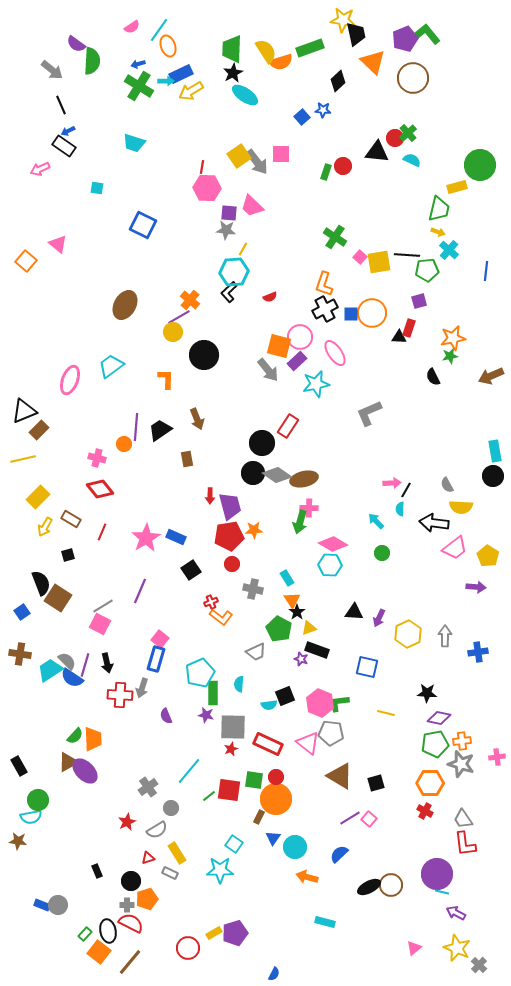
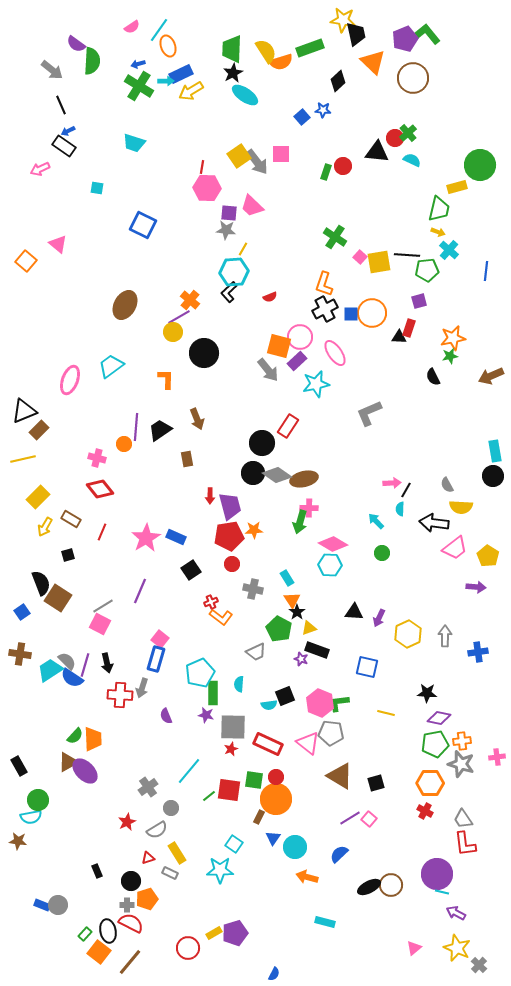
black circle at (204, 355): moved 2 px up
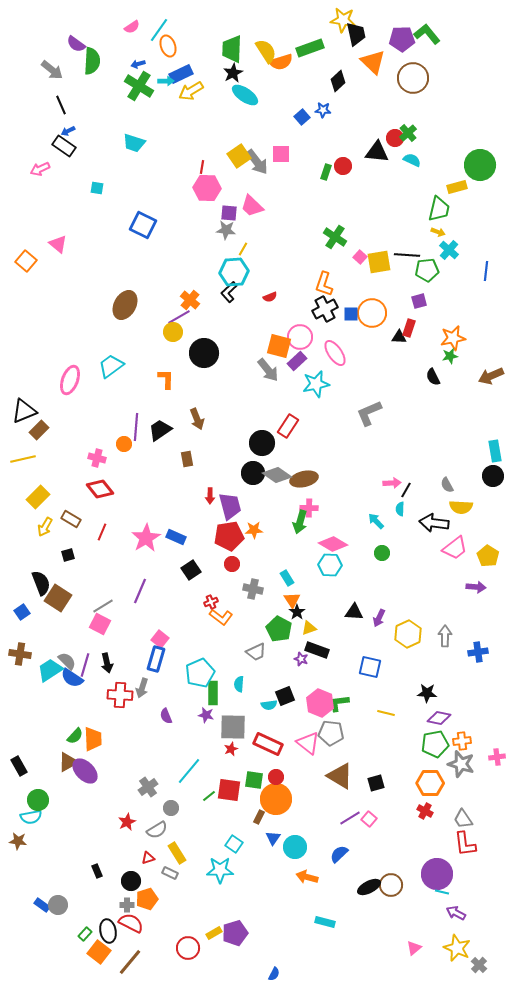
purple pentagon at (405, 39): moved 3 px left; rotated 20 degrees clockwise
blue square at (367, 667): moved 3 px right
blue rectangle at (42, 905): rotated 14 degrees clockwise
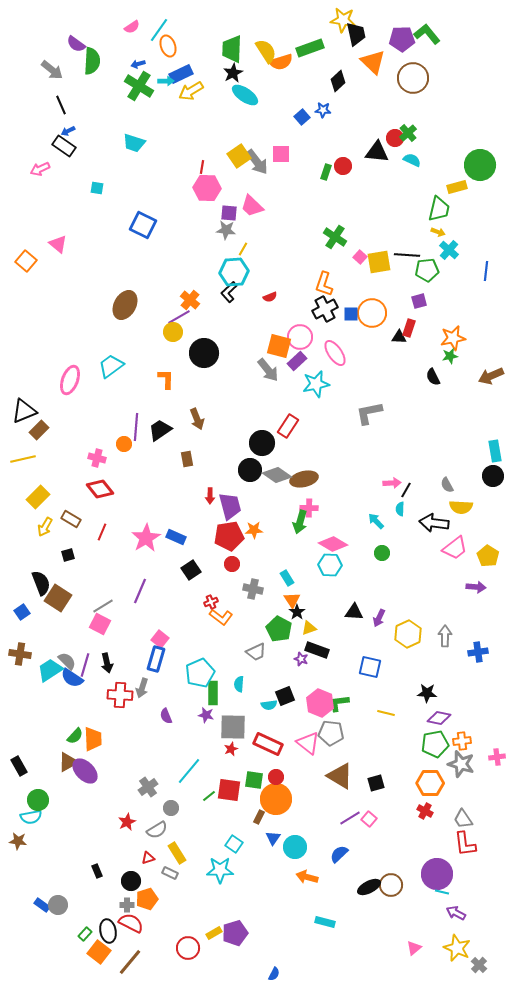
gray L-shape at (369, 413): rotated 12 degrees clockwise
black circle at (253, 473): moved 3 px left, 3 px up
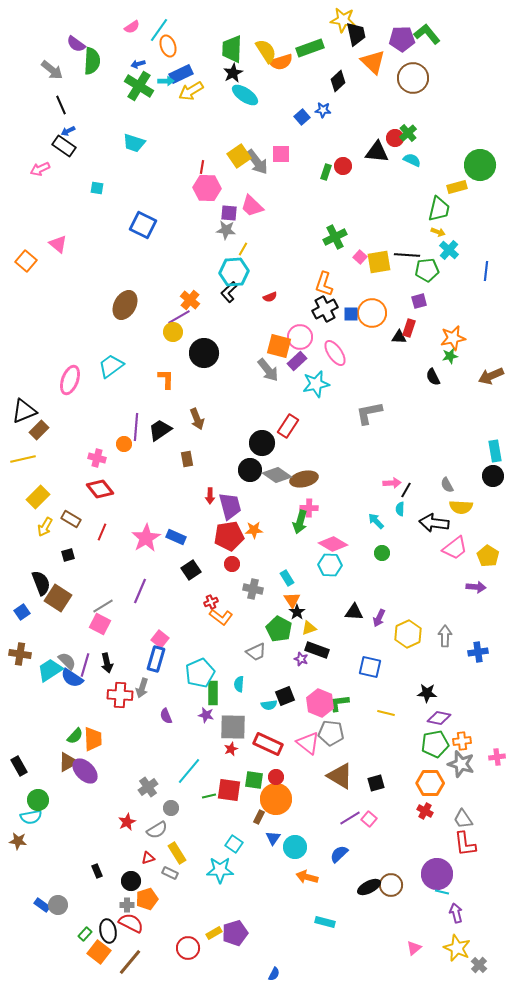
green cross at (335, 237): rotated 30 degrees clockwise
green line at (209, 796): rotated 24 degrees clockwise
purple arrow at (456, 913): rotated 48 degrees clockwise
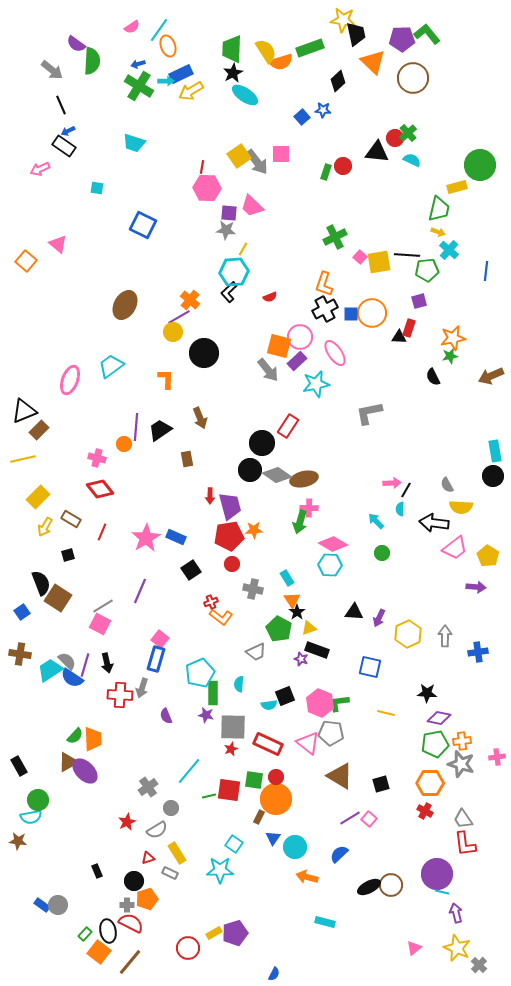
brown arrow at (197, 419): moved 3 px right, 1 px up
black square at (376, 783): moved 5 px right, 1 px down
black circle at (131, 881): moved 3 px right
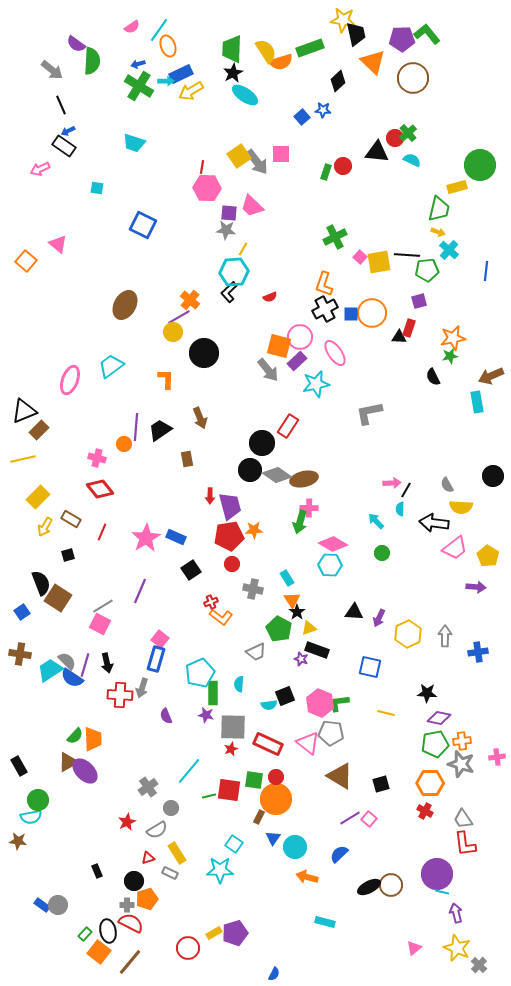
cyan rectangle at (495, 451): moved 18 px left, 49 px up
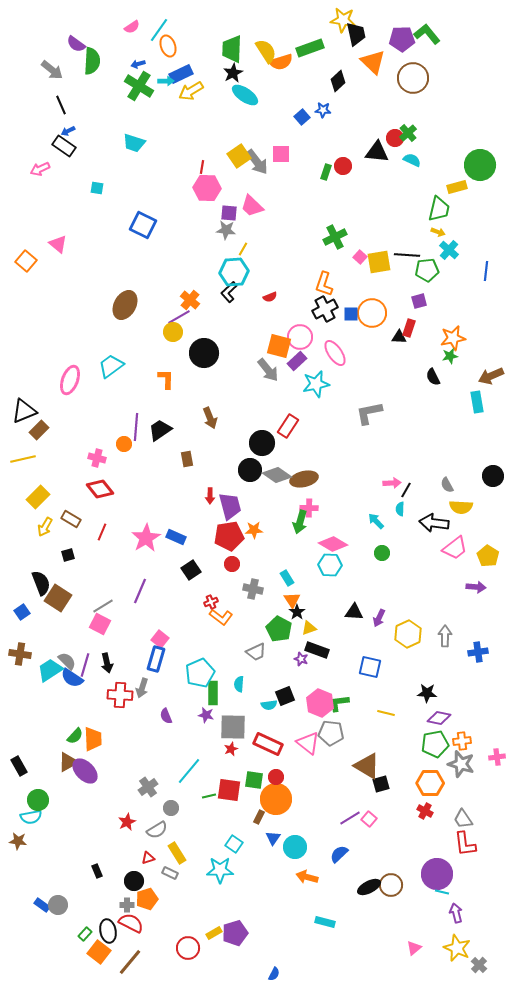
brown arrow at (200, 418): moved 10 px right
brown triangle at (340, 776): moved 27 px right, 10 px up
